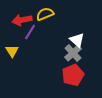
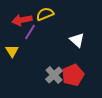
gray cross: moved 19 px left, 22 px down
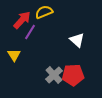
yellow semicircle: moved 1 px left, 2 px up
red arrow: rotated 144 degrees clockwise
yellow triangle: moved 2 px right, 4 px down
red pentagon: rotated 20 degrees clockwise
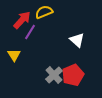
red pentagon: rotated 20 degrees counterclockwise
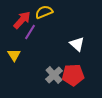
white triangle: moved 4 px down
red pentagon: rotated 20 degrees clockwise
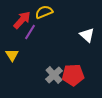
white triangle: moved 10 px right, 9 px up
yellow triangle: moved 2 px left
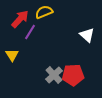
red arrow: moved 2 px left, 1 px up
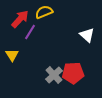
red pentagon: moved 2 px up
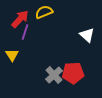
purple line: moved 5 px left; rotated 14 degrees counterclockwise
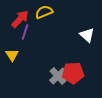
gray cross: moved 4 px right, 1 px down
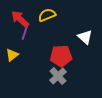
yellow semicircle: moved 3 px right, 3 px down
red arrow: rotated 90 degrees counterclockwise
white triangle: moved 2 px left, 2 px down
yellow triangle: rotated 24 degrees clockwise
red pentagon: moved 12 px left, 17 px up
